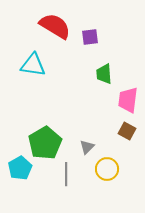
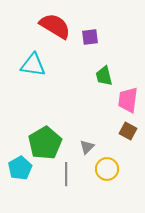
green trapezoid: moved 2 px down; rotated 10 degrees counterclockwise
brown square: moved 1 px right
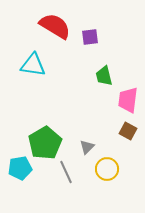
cyan pentagon: rotated 20 degrees clockwise
gray line: moved 2 px up; rotated 25 degrees counterclockwise
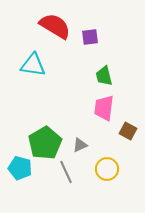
pink trapezoid: moved 24 px left, 8 px down
gray triangle: moved 7 px left, 2 px up; rotated 21 degrees clockwise
cyan pentagon: rotated 25 degrees clockwise
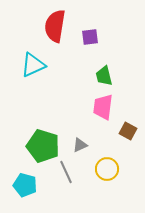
red semicircle: rotated 112 degrees counterclockwise
cyan triangle: rotated 32 degrees counterclockwise
pink trapezoid: moved 1 px left, 1 px up
green pentagon: moved 2 px left, 3 px down; rotated 24 degrees counterclockwise
cyan pentagon: moved 5 px right, 17 px down
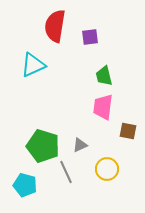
brown square: rotated 18 degrees counterclockwise
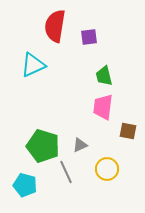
purple square: moved 1 px left
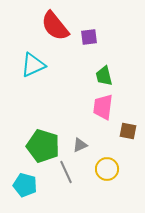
red semicircle: rotated 48 degrees counterclockwise
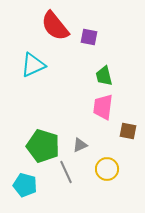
purple square: rotated 18 degrees clockwise
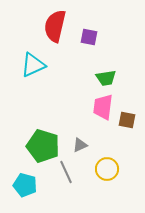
red semicircle: rotated 52 degrees clockwise
green trapezoid: moved 2 px right, 2 px down; rotated 85 degrees counterclockwise
brown square: moved 1 px left, 11 px up
